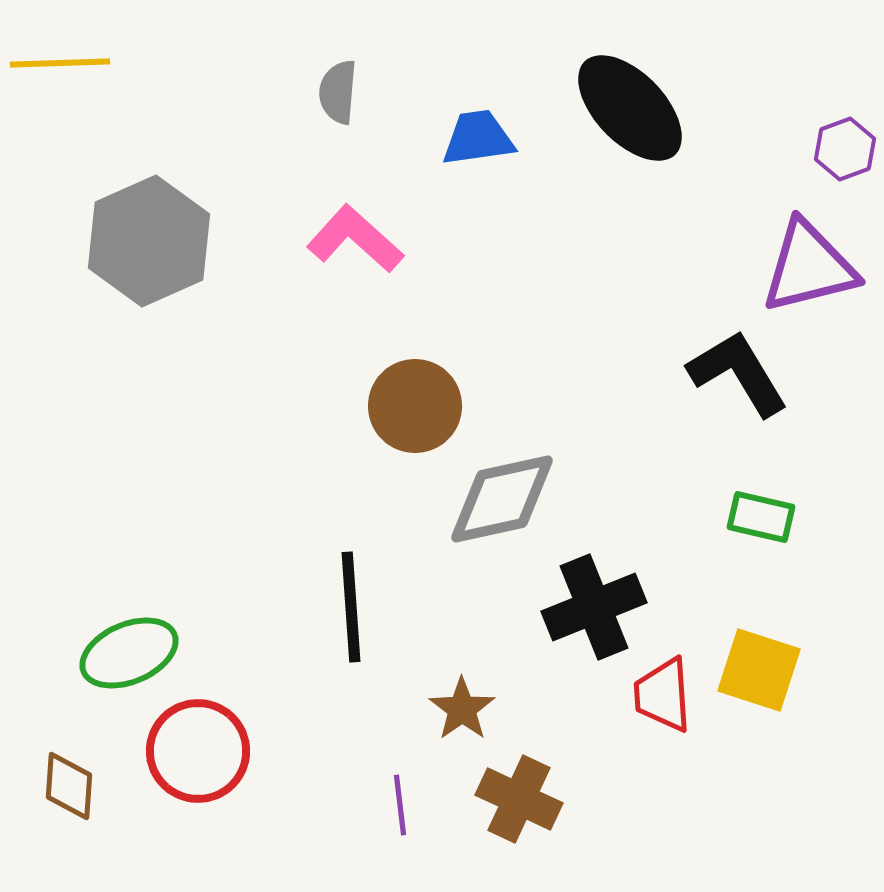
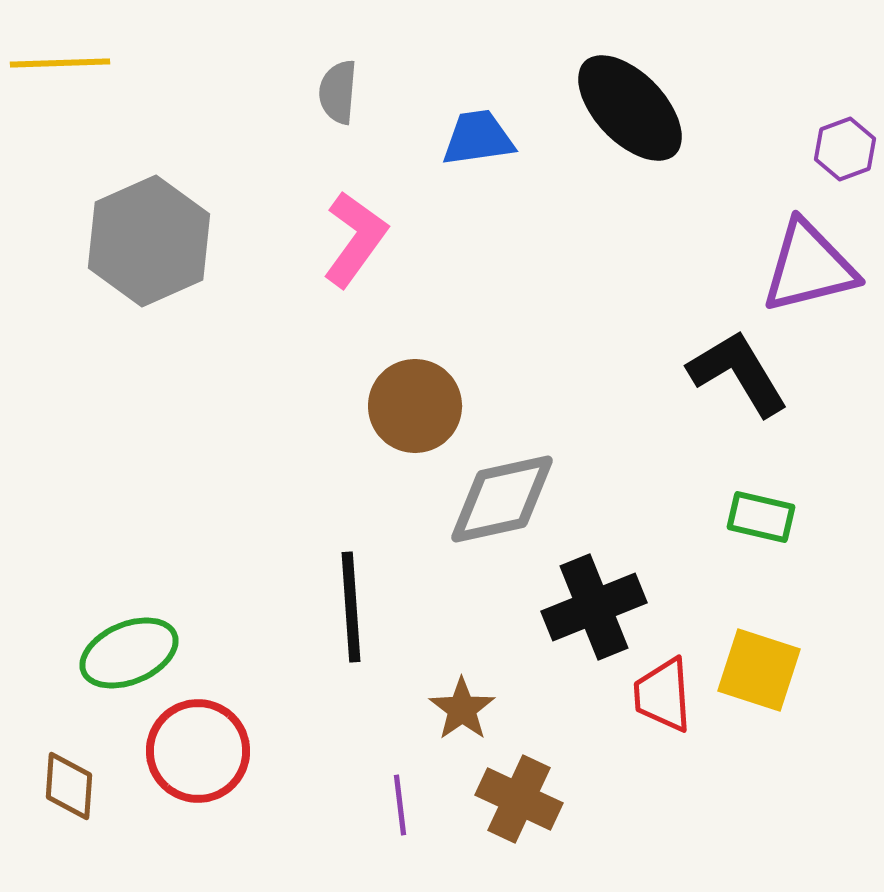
pink L-shape: rotated 84 degrees clockwise
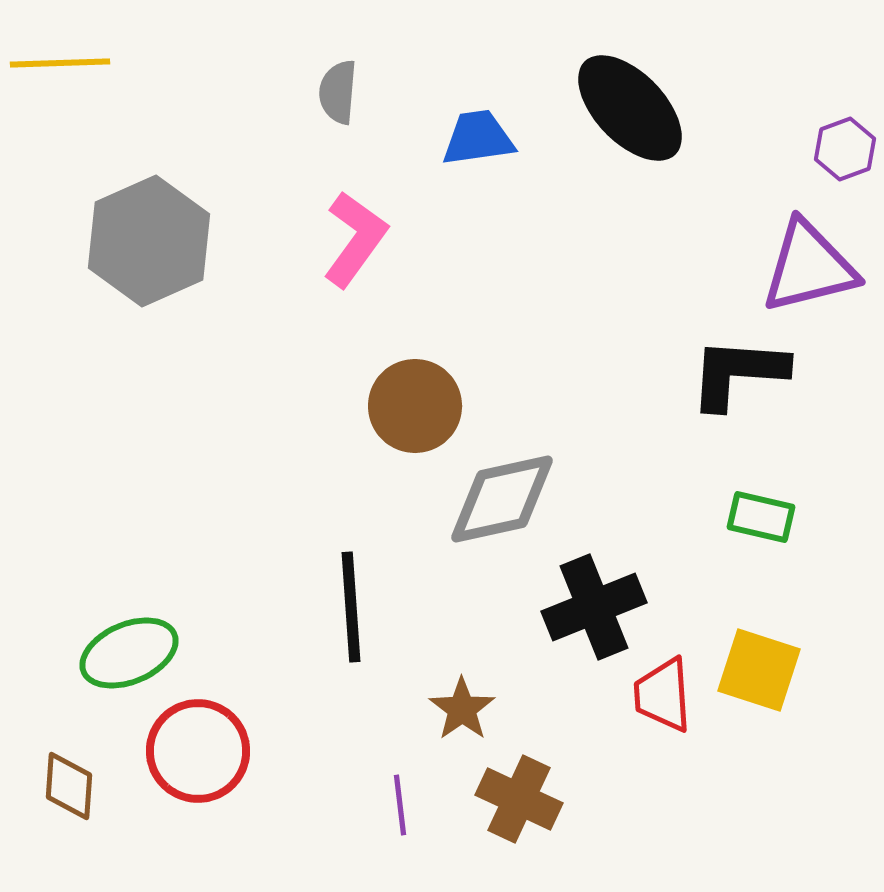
black L-shape: rotated 55 degrees counterclockwise
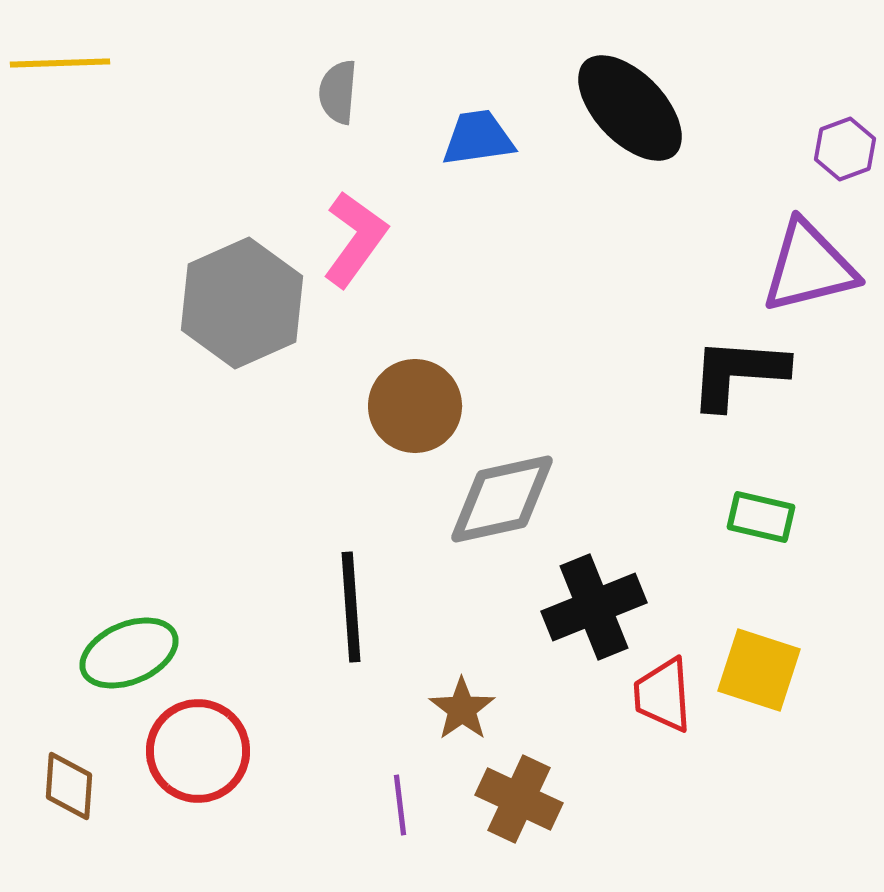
gray hexagon: moved 93 px right, 62 px down
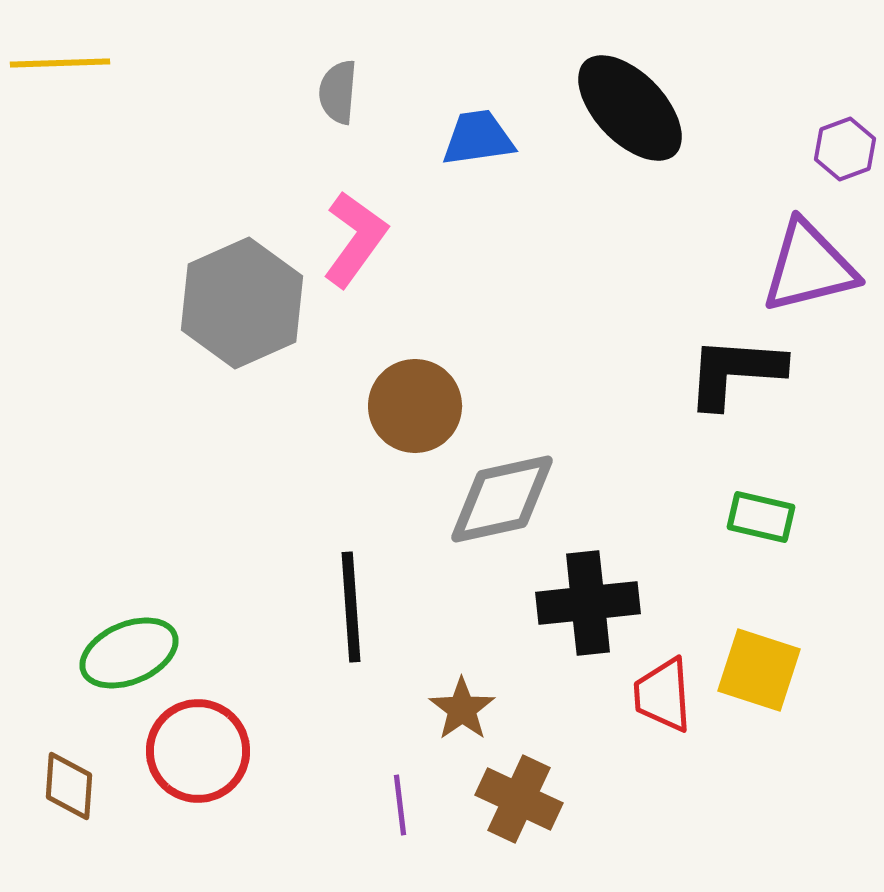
black L-shape: moved 3 px left, 1 px up
black cross: moved 6 px left, 4 px up; rotated 16 degrees clockwise
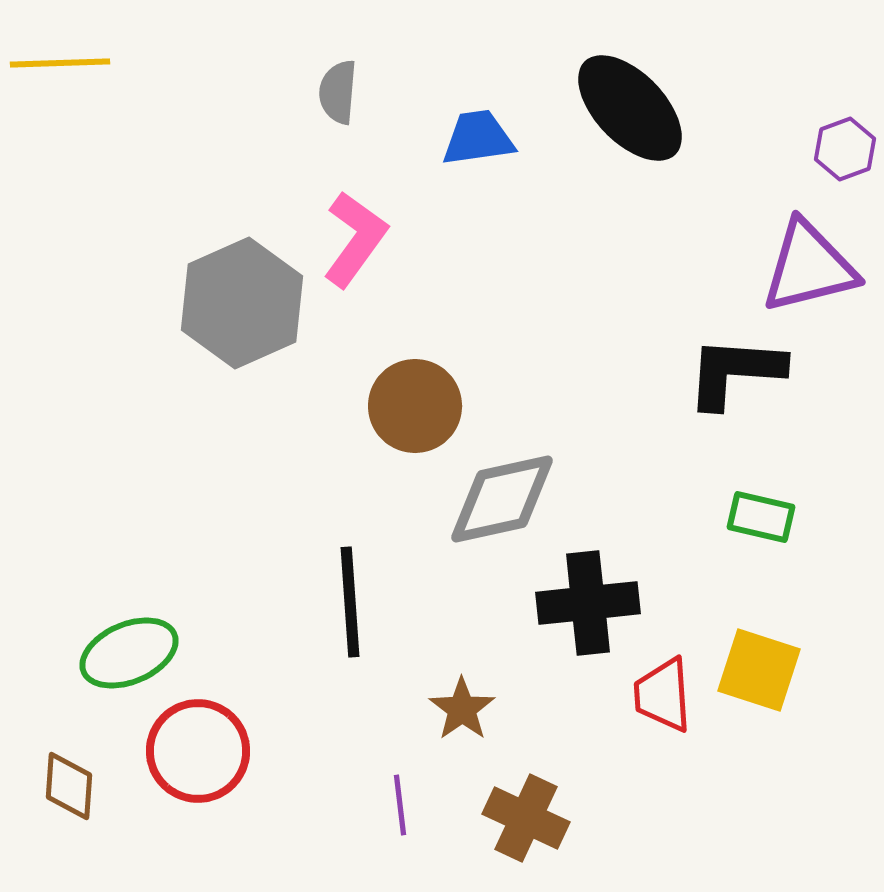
black line: moved 1 px left, 5 px up
brown cross: moved 7 px right, 19 px down
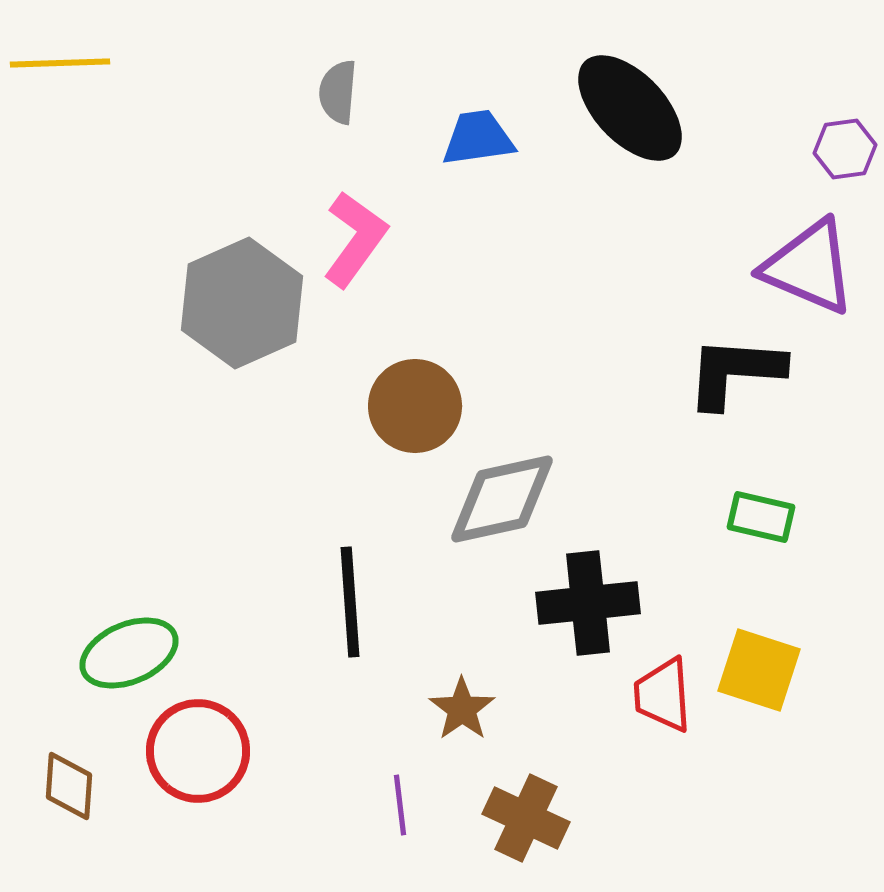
purple hexagon: rotated 12 degrees clockwise
purple triangle: rotated 37 degrees clockwise
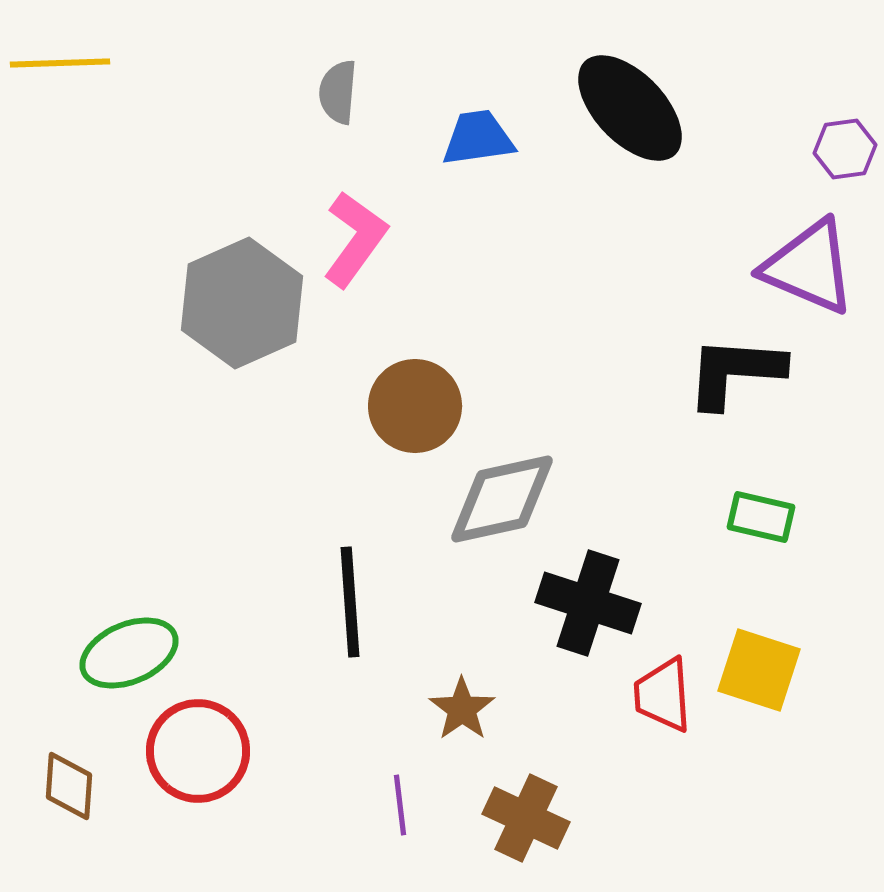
black cross: rotated 24 degrees clockwise
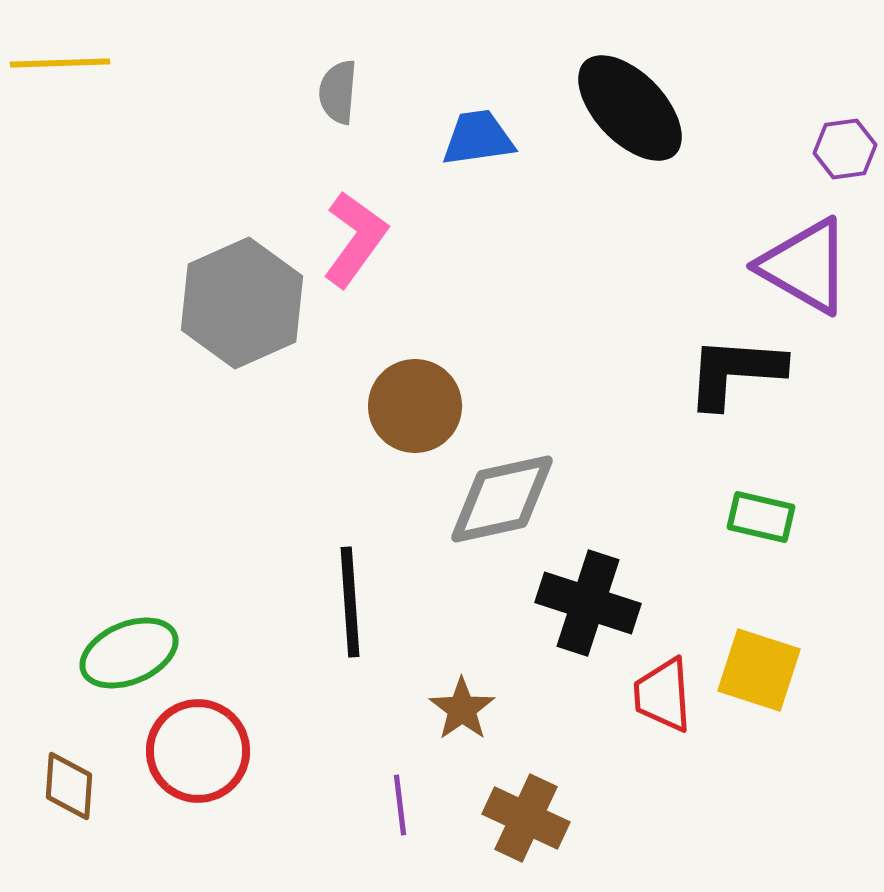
purple triangle: moved 4 px left, 1 px up; rotated 7 degrees clockwise
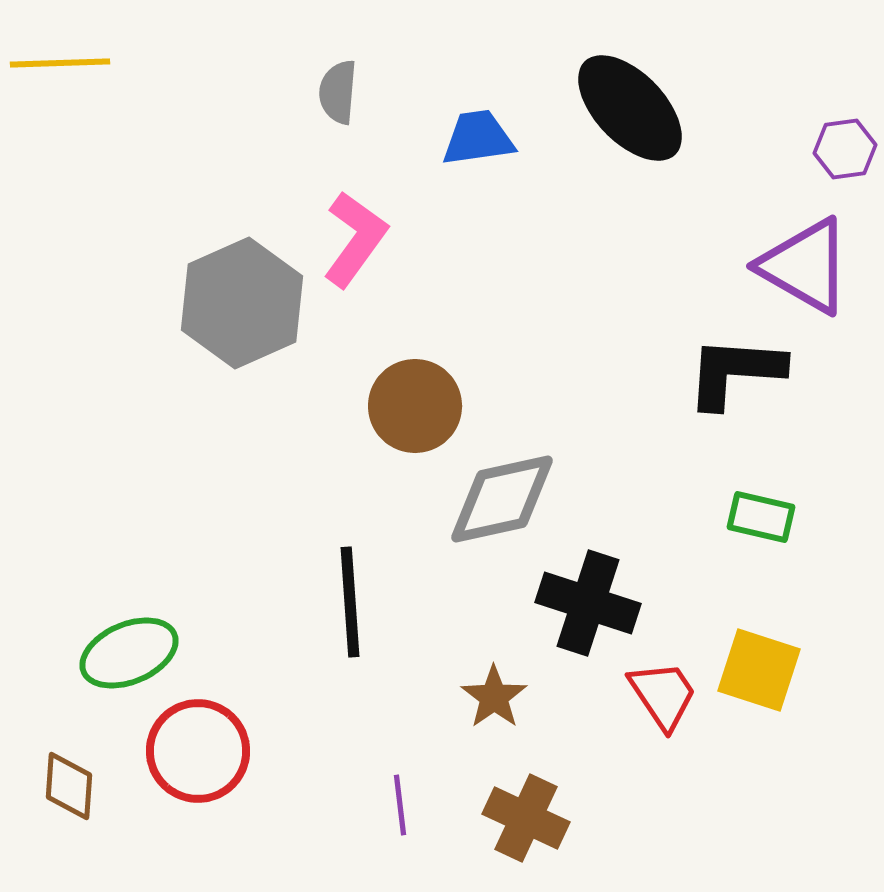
red trapezoid: rotated 150 degrees clockwise
brown star: moved 32 px right, 12 px up
